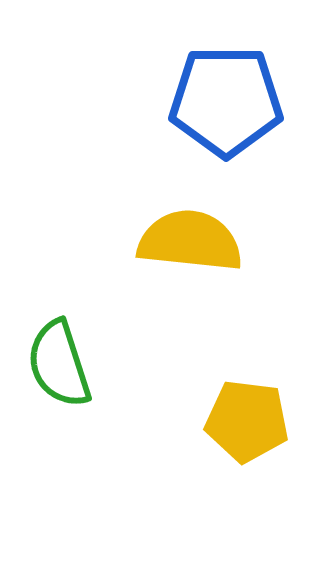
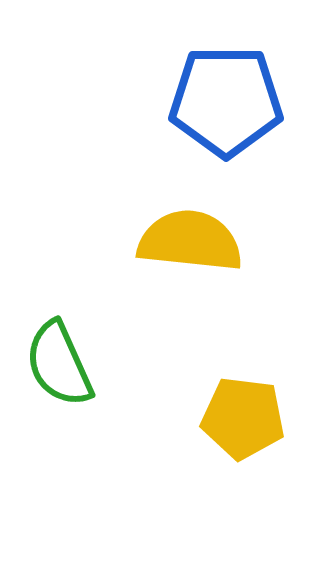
green semicircle: rotated 6 degrees counterclockwise
yellow pentagon: moved 4 px left, 3 px up
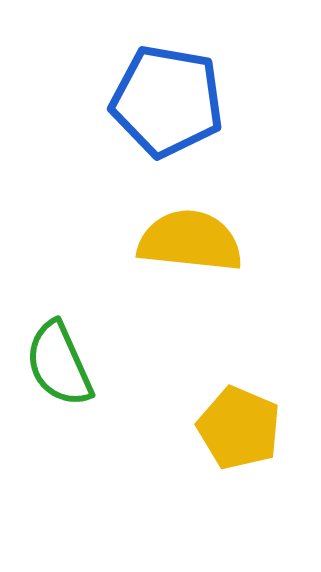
blue pentagon: moved 59 px left; rotated 10 degrees clockwise
yellow pentagon: moved 4 px left, 10 px down; rotated 16 degrees clockwise
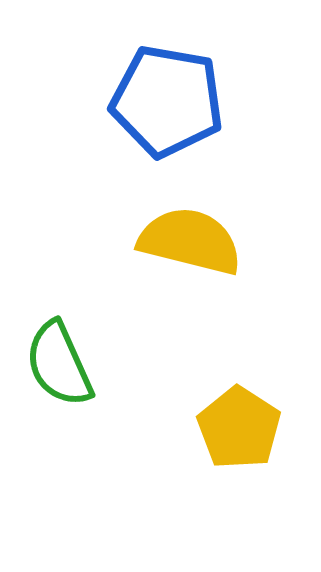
yellow semicircle: rotated 8 degrees clockwise
yellow pentagon: rotated 10 degrees clockwise
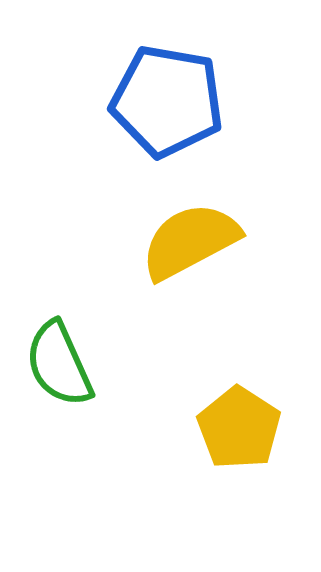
yellow semicircle: rotated 42 degrees counterclockwise
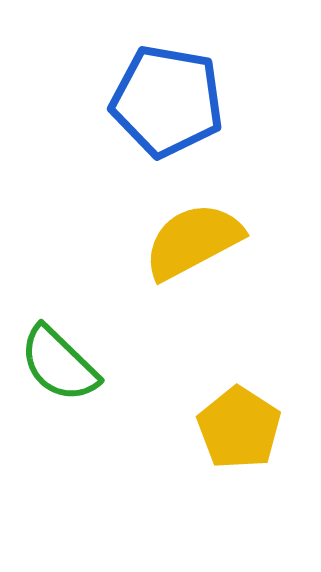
yellow semicircle: moved 3 px right
green semicircle: rotated 22 degrees counterclockwise
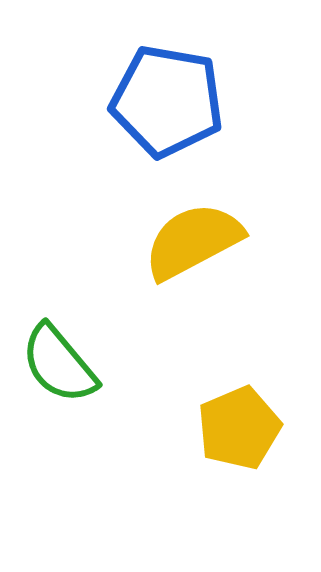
green semicircle: rotated 6 degrees clockwise
yellow pentagon: rotated 16 degrees clockwise
